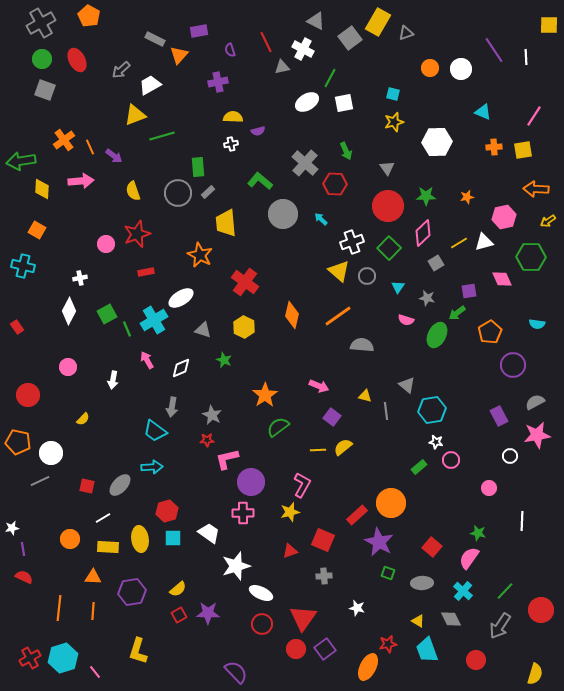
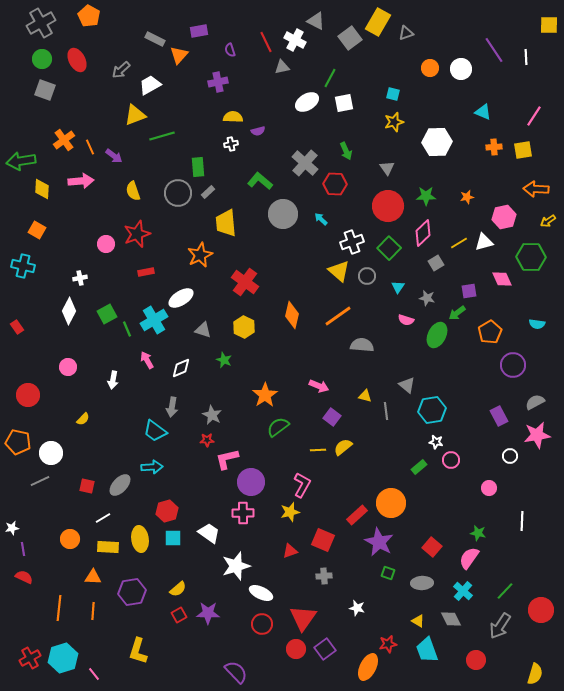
white cross at (303, 49): moved 8 px left, 9 px up
orange star at (200, 255): rotated 20 degrees clockwise
pink line at (95, 672): moved 1 px left, 2 px down
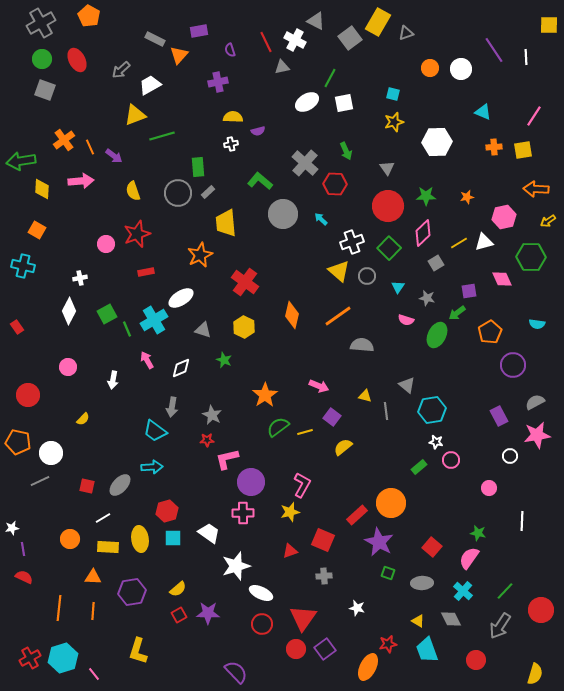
yellow line at (318, 450): moved 13 px left, 18 px up; rotated 14 degrees counterclockwise
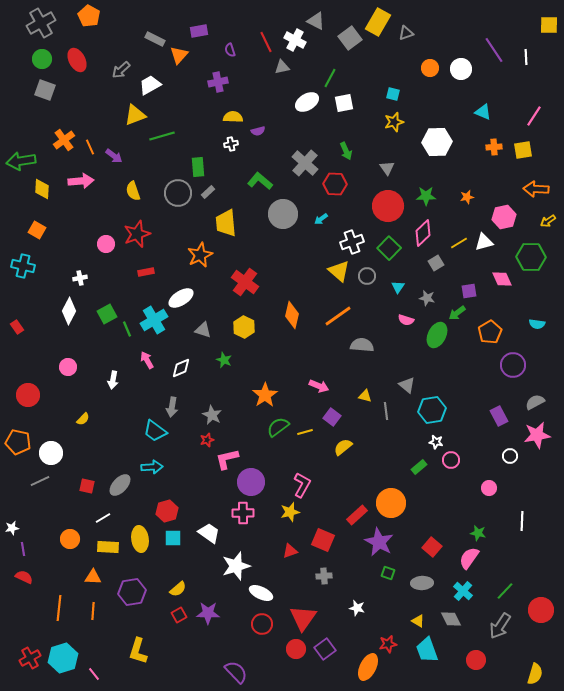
cyan arrow at (321, 219): rotated 80 degrees counterclockwise
red star at (207, 440): rotated 16 degrees counterclockwise
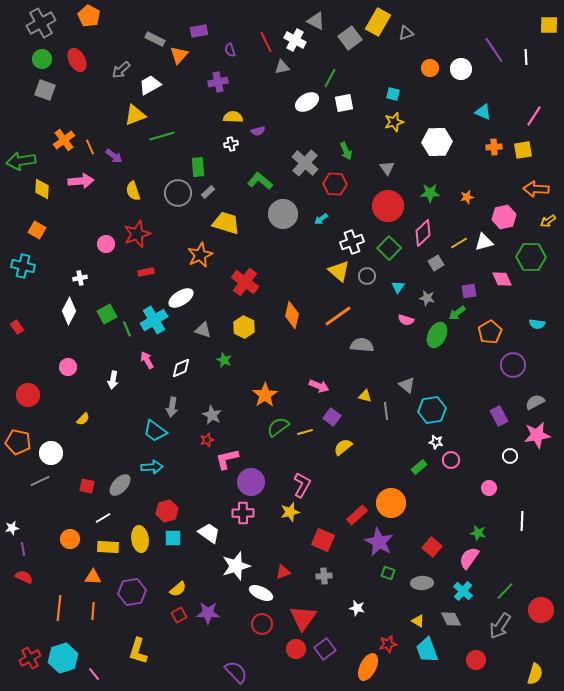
green star at (426, 196): moved 4 px right, 3 px up
yellow trapezoid at (226, 223): rotated 112 degrees clockwise
red triangle at (290, 551): moved 7 px left, 21 px down
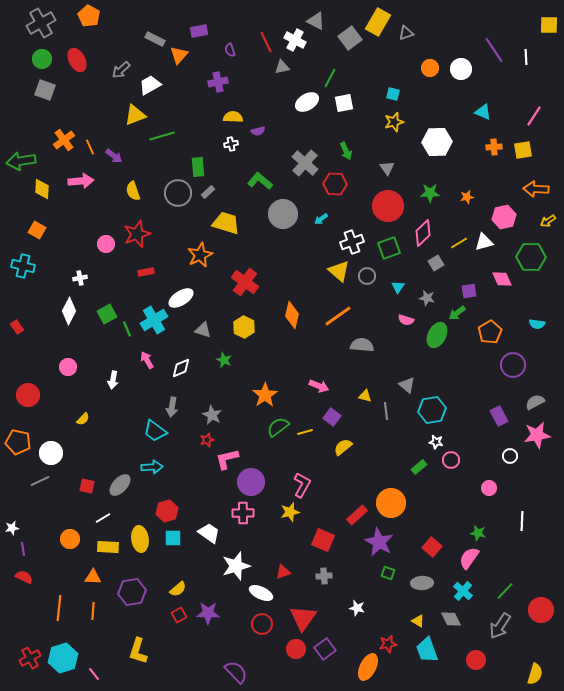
green square at (389, 248): rotated 25 degrees clockwise
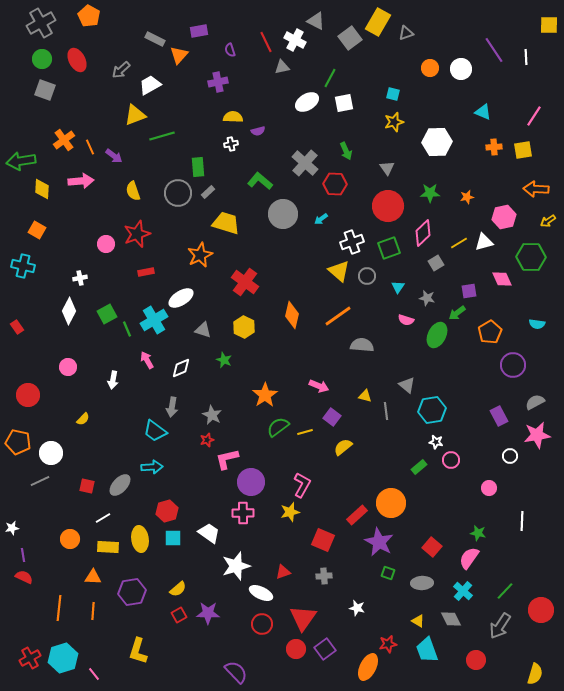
purple line at (23, 549): moved 6 px down
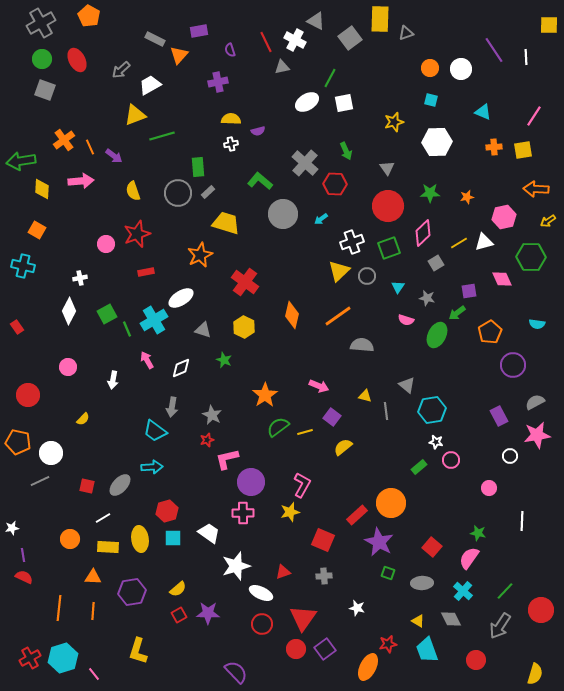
yellow rectangle at (378, 22): moved 2 px right, 3 px up; rotated 28 degrees counterclockwise
cyan square at (393, 94): moved 38 px right, 6 px down
yellow semicircle at (233, 117): moved 2 px left, 2 px down
yellow triangle at (339, 271): rotated 35 degrees clockwise
